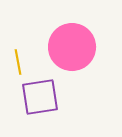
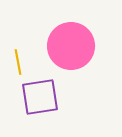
pink circle: moved 1 px left, 1 px up
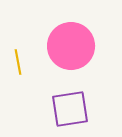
purple square: moved 30 px right, 12 px down
